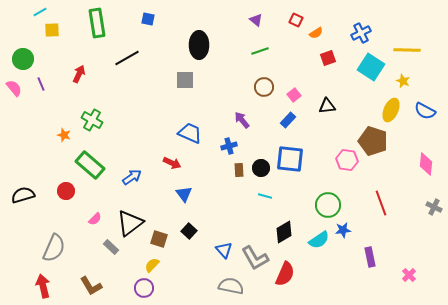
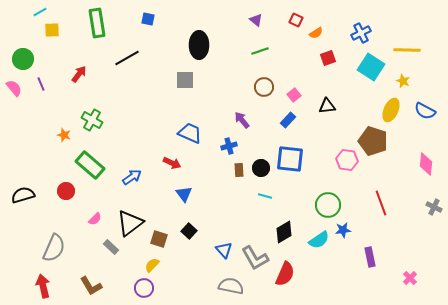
red arrow at (79, 74): rotated 12 degrees clockwise
pink cross at (409, 275): moved 1 px right, 3 px down
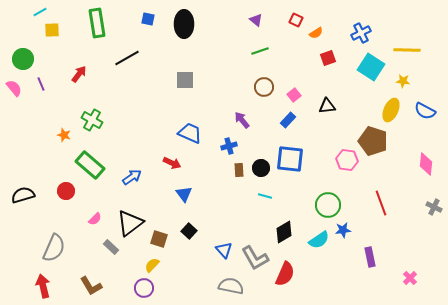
black ellipse at (199, 45): moved 15 px left, 21 px up
yellow star at (403, 81): rotated 16 degrees counterclockwise
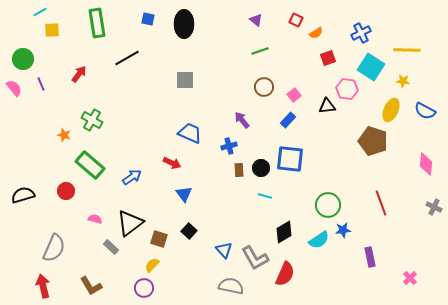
pink hexagon at (347, 160): moved 71 px up
pink semicircle at (95, 219): rotated 120 degrees counterclockwise
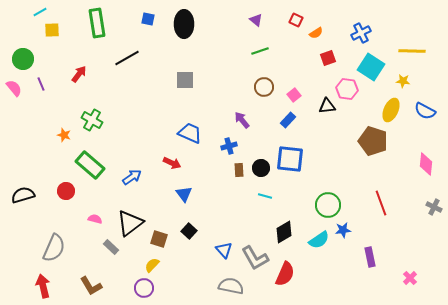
yellow line at (407, 50): moved 5 px right, 1 px down
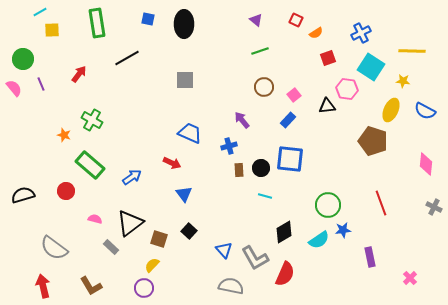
gray semicircle at (54, 248): rotated 104 degrees clockwise
